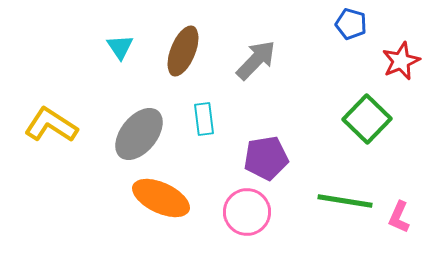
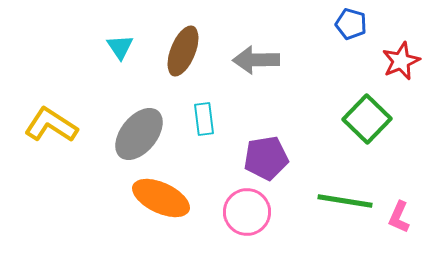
gray arrow: rotated 135 degrees counterclockwise
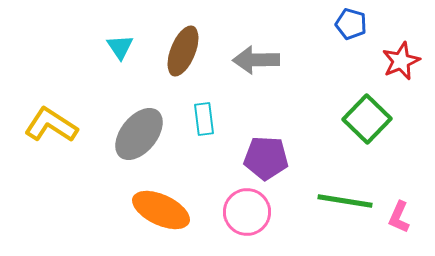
purple pentagon: rotated 12 degrees clockwise
orange ellipse: moved 12 px down
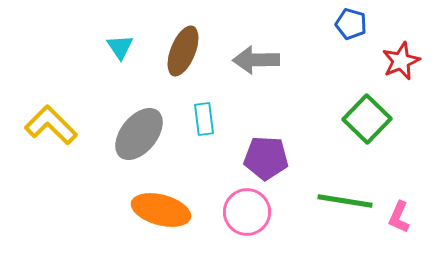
yellow L-shape: rotated 12 degrees clockwise
orange ellipse: rotated 10 degrees counterclockwise
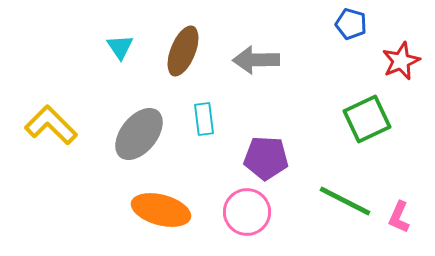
green square: rotated 21 degrees clockwise
green line: rotated 18 degrees clockwise
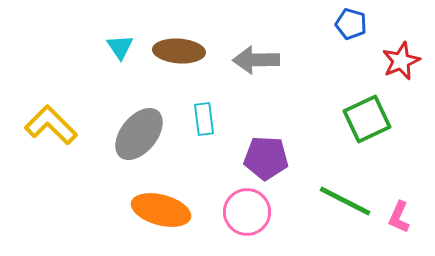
brown ellipse: moved 4 px left; rotated 72 degrees clockwise
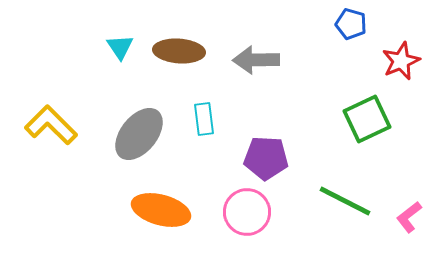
pink L-shape: moved 10 px right; rotated 28 degrees clockwise
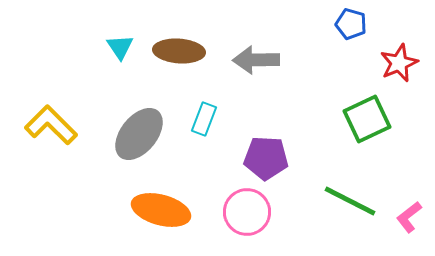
red star: moved 2 px left, 2 px down
cyan rectangle: rotated 28 degrees clockwise
green line: moved 5 px right
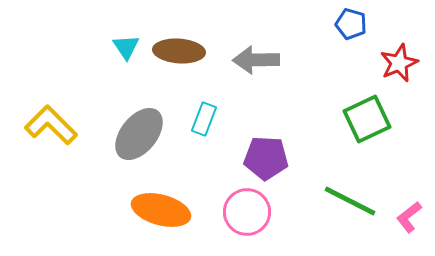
cyan triangle: moved 6 px right
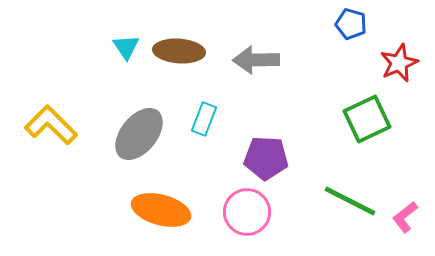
pink L-shape: moved 4 px left
